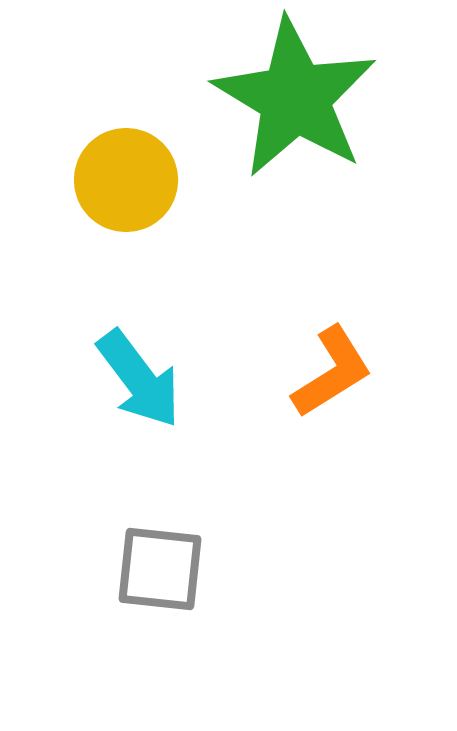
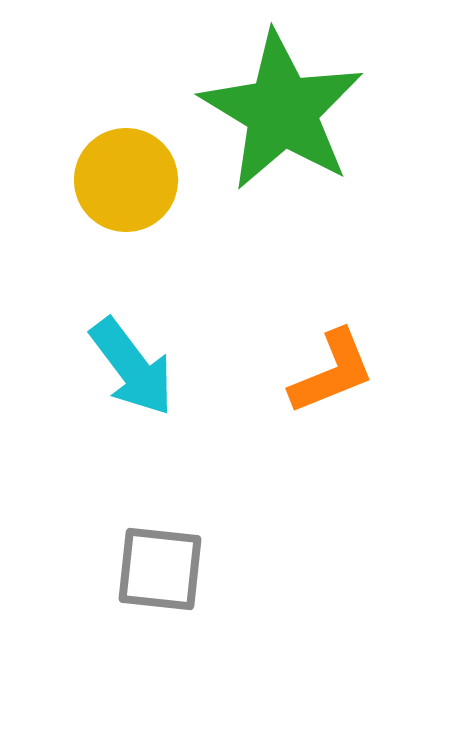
green star: moved 13 px left, 13 px down
orange L-shape: rotated 10 degrees clockwise
cyan arrow: moved 7 px left, 12 px up
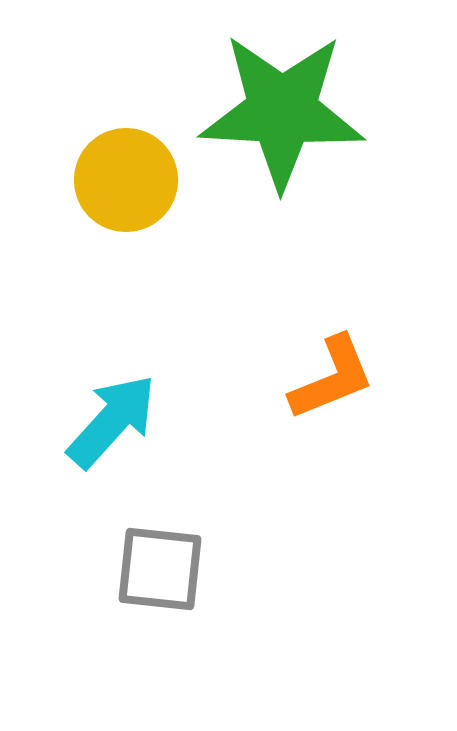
green star: rotated 28 degrees counterclockwise
cyan arrow: moved 20 px left, 54 px down; rotated 101 degrees counterclockwise
orange L-shape: moved 6 px down
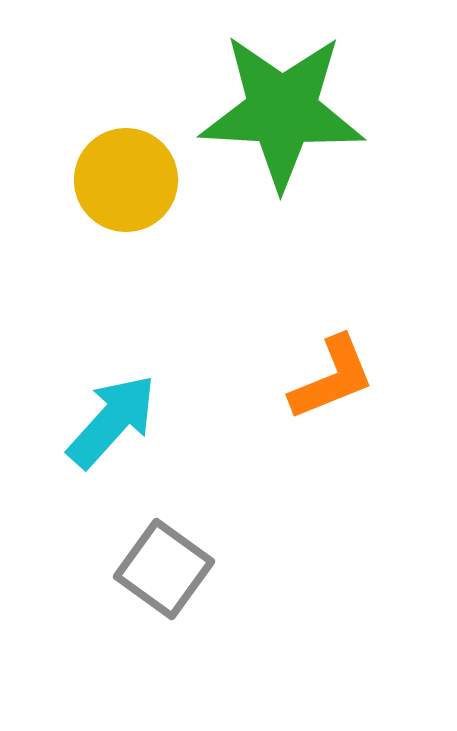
gray square: moved 4 px right; rotated 30 degrees clockwise
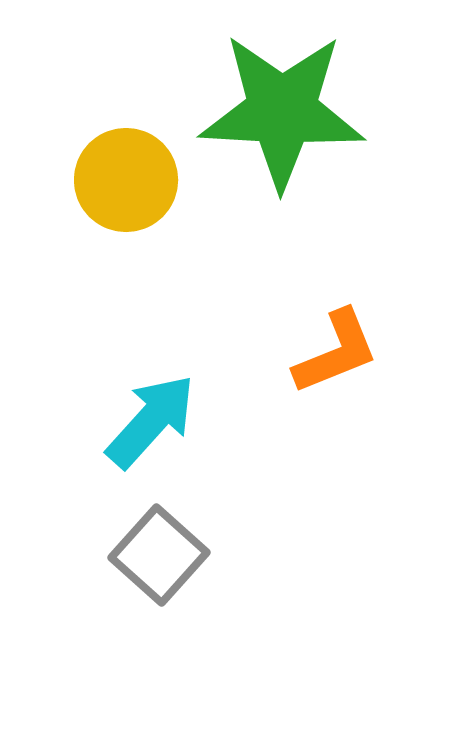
orange L-shape: moved 4 px right, 26 px up
cyan arrow: moved 39 px right
gray square: moved 5 px left, 14 px up; rotated 6 degrees clockwise
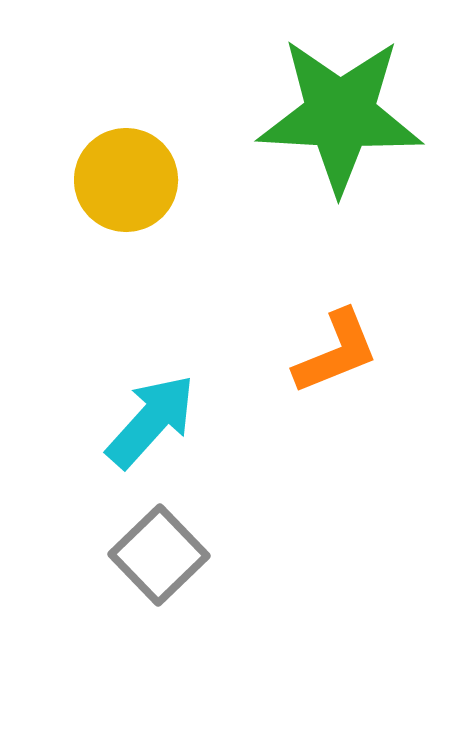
green star: moved 58 px right, 4 px down
gray square: rotated 4 degrees clockwise
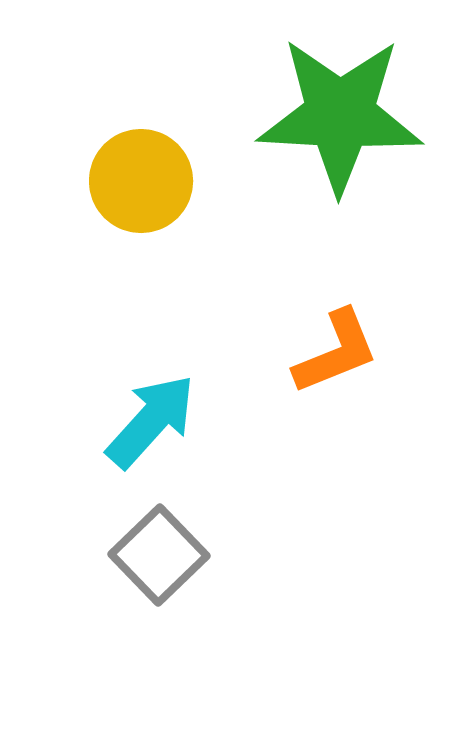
yellow circle: moved 15 px right, 1 px down
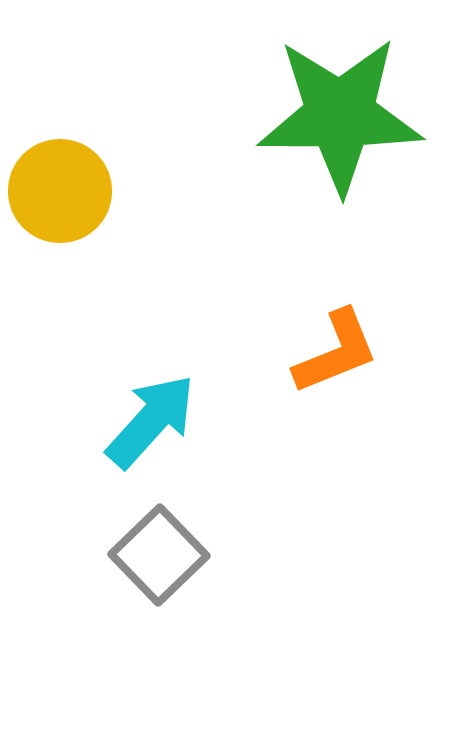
green star: rotated 3 degrees counterclockwise
yellow circle: moved 81 px left, 10 px down
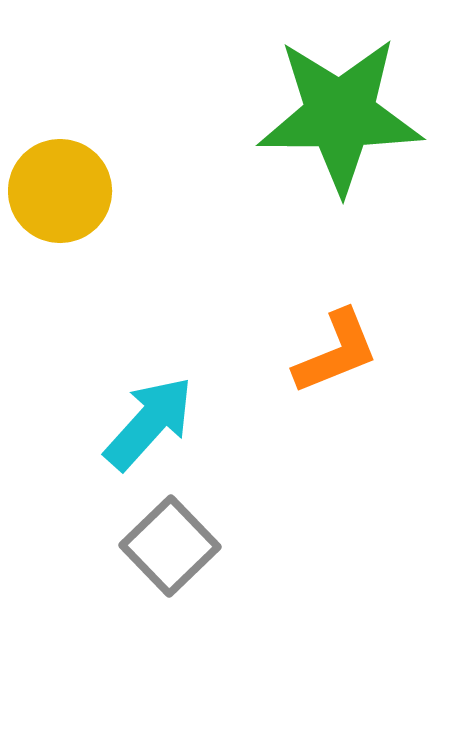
cyan arrow: moved 2 px left, 2 px down
gray square: moved 11 px right, 9 px up
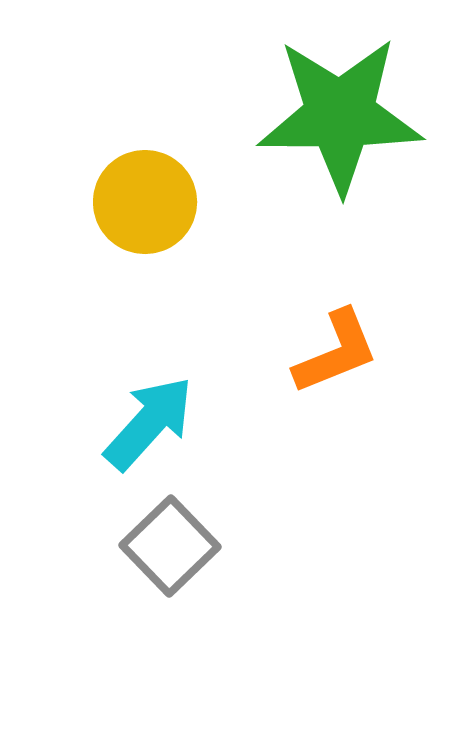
yellow circle: moved 85 px right, 11 px down
